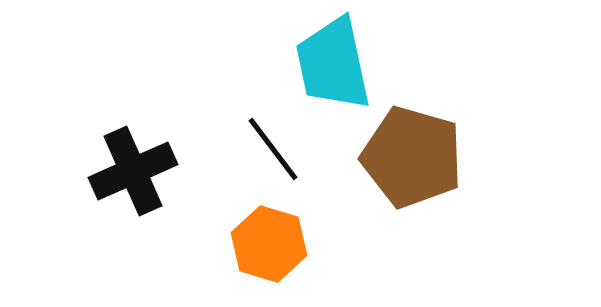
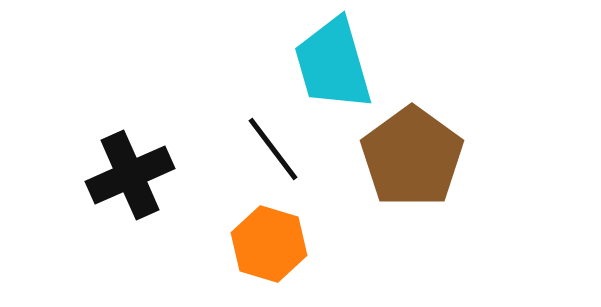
cyan trapezoid: rotated 4 degrees counterclockwise
brown pentagon: rotated 20 degrees clockwise
black cross: moved 3 px left, 4 px down
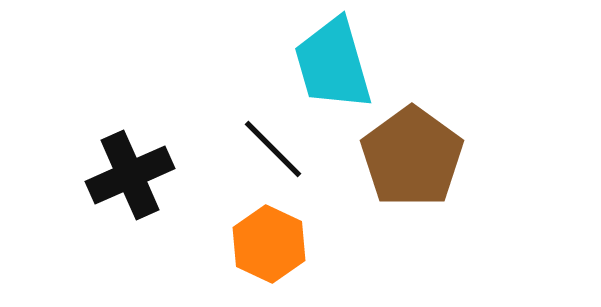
black line: rotated 8 degrees counterclockwise
orange hexagon: rotated 8 degrees clockwise
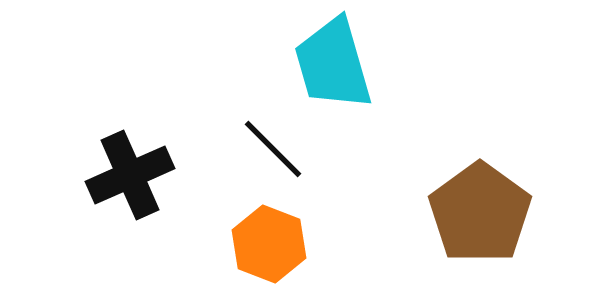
brown pentagon: moved 68 px right, 56 px down
orange hexagon: rotated 4 degrees counterclockwise
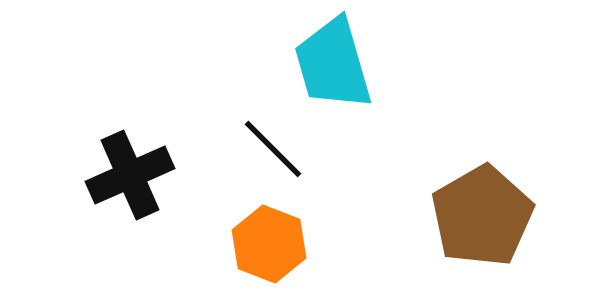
brown pentagon: moved 2 px right, 3 px down; rotated 6 degrees clockwise
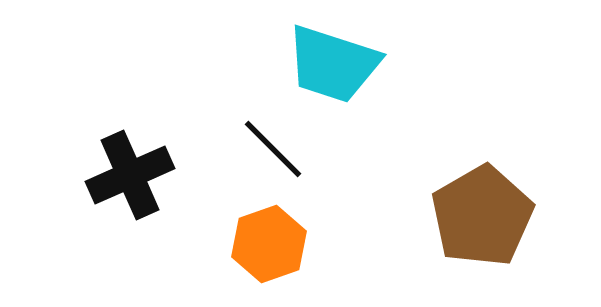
cyan trapezoid: rotated 56 degrees counterclockwise
orange hexagon: rotated 20 degrees clockwise
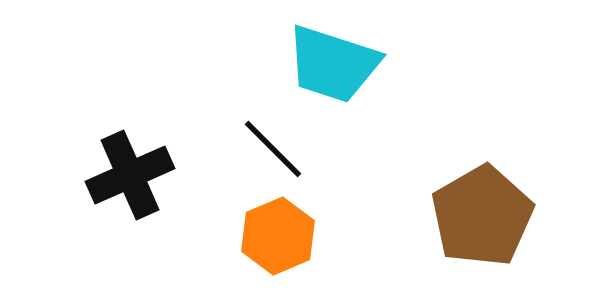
orange hexagon: moved 9 px right, 8 px up; rotated 4 degrees counterclockwise
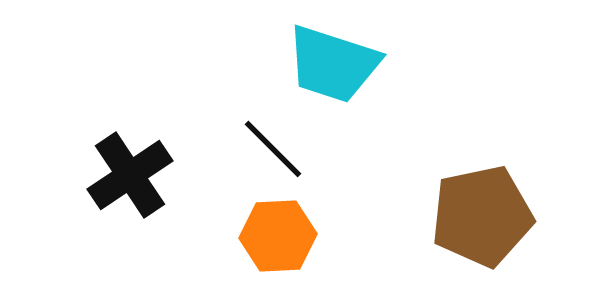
black cross: rotated 10 degrees counterclockwise
brown pentagon: rotated 18 degrees clockwise
orange hexagon: rotated 20 degrees clockwise
